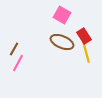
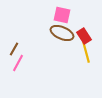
pink square: rotated 18 degrees counterclockwise
brown ellipse: moved 9 px up
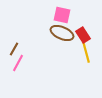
red rectangle: moved 1 px left, 1 px up
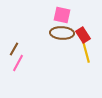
brown ellipse: rotated 20 degrees counterclockwise
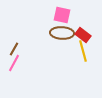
red rectangle: rotated 21 degrees counterclockwise
yellow line: moved 3 px left, 1 px up
pink line: moved 4 px left
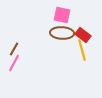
yellow line: moved 1 px left, 1 px up
